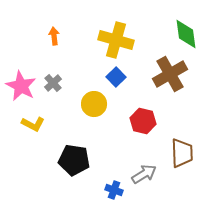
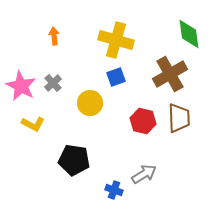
green diamond: moved 3 px right
blue square: rotated 24 degrees clockwise
yellow circle: moved 4 px left, 1 px up
brown trapezoid: moved 3 px left, 35 px up
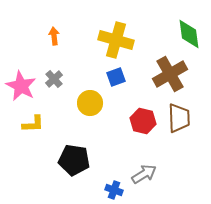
gray cross: moved 1 px right, 4 px up
yellow L-shape: rotated 30 degrees counterclockwise
